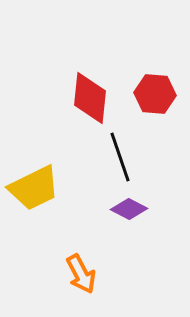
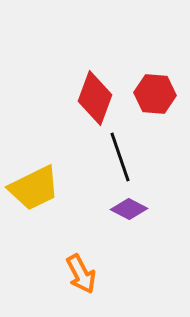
red diamond: moved 5 px right; rotated 14 degrees clockwise
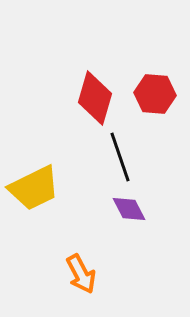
red diamond: rotated 4 degrees counterclockwise
purple diamond: rotated 36 degrees clockwise
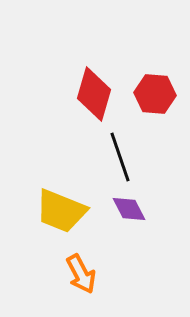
red diamond: moved 1 px left, 4 px up
yellow trapezoid: moved 27 px right, 23 px down; rotated 48 degrees clockwise
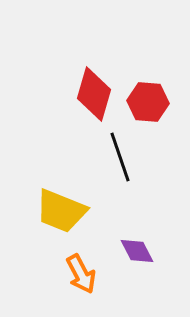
red hexagon: moved 7 px left, 8 px down
purple diamond: moved 8 px right, 42 px down
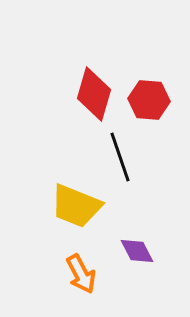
red hexagon: moved 1 px right, 2 px up
yellow trapezoid: moved 15 px right, 5 px up
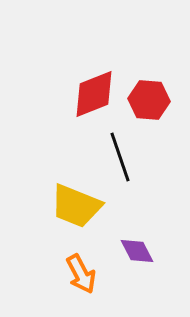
red diamond: rotated 52 degrees clockwise
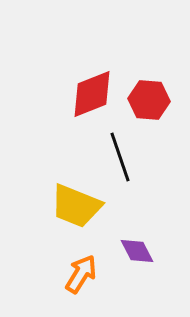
red diamond: moved 2 px left
orange arrow: rotated 120 degrees counterclockwise
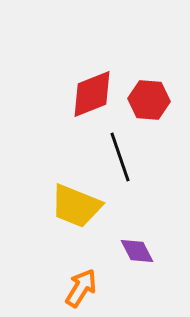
orange arrow: moved 14 px down
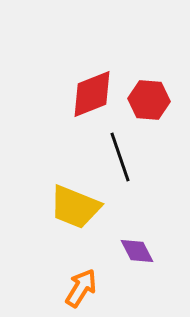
yellow trapezoid: moved 1 px left, 1 px down
